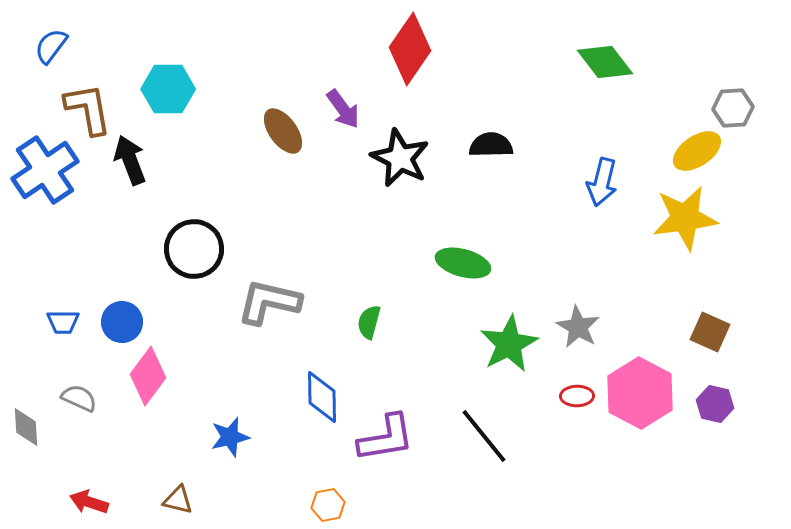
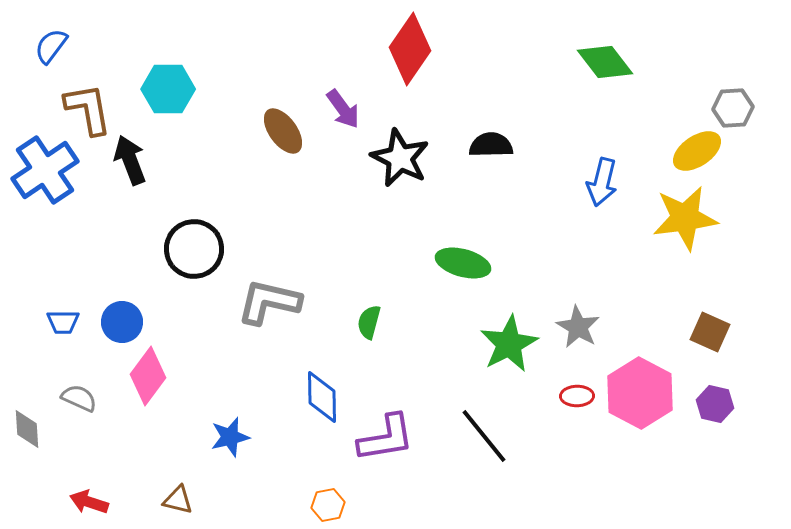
gray diamond: moved 1 px right, 2 px down
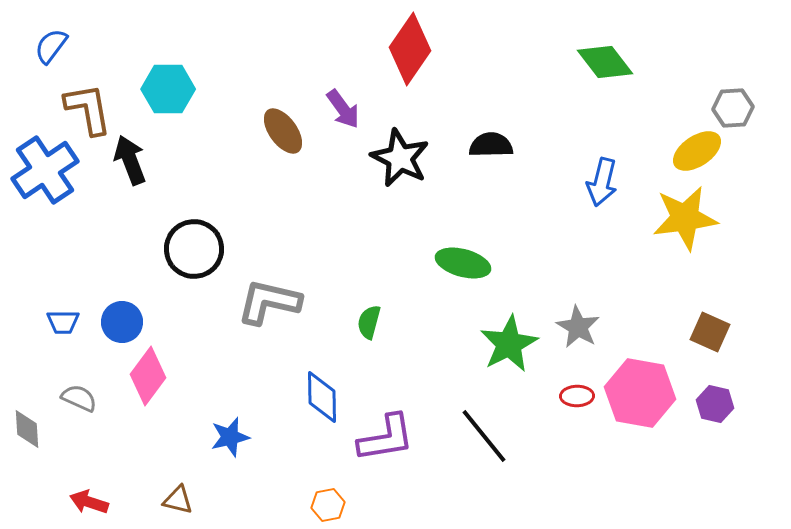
pink hexagon: rotated 18 degrees counterclockwise
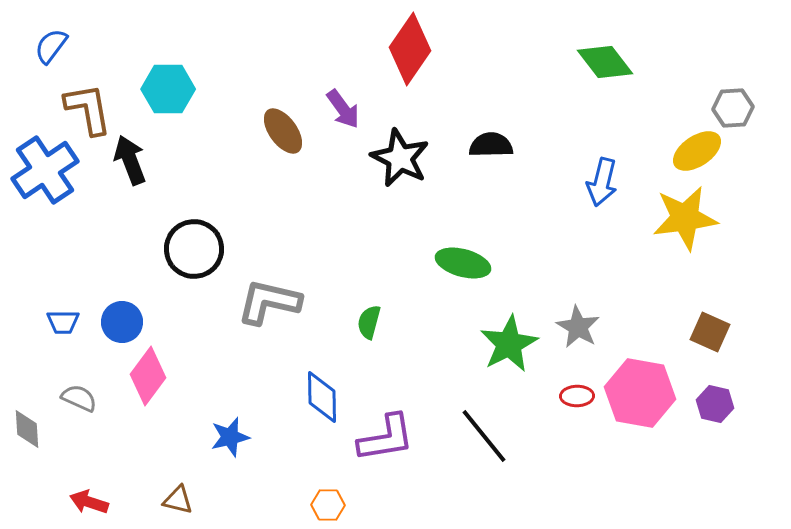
orange hexagon: rotated 12 degrees clockwise
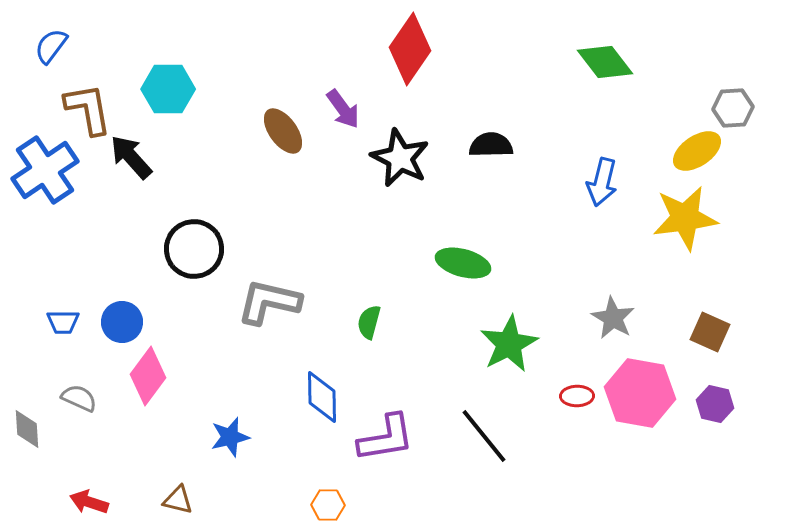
black arrow: moved 1 px right, 3 px up; rotated 21 degrees counterclockwise
gray star: moved 35 px right, 9 px up
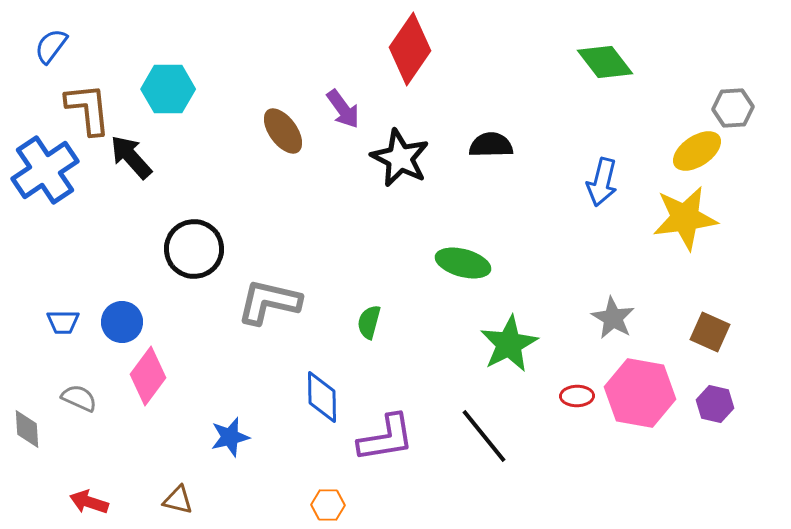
brown L-shape: rotated 4 degrees clockwise
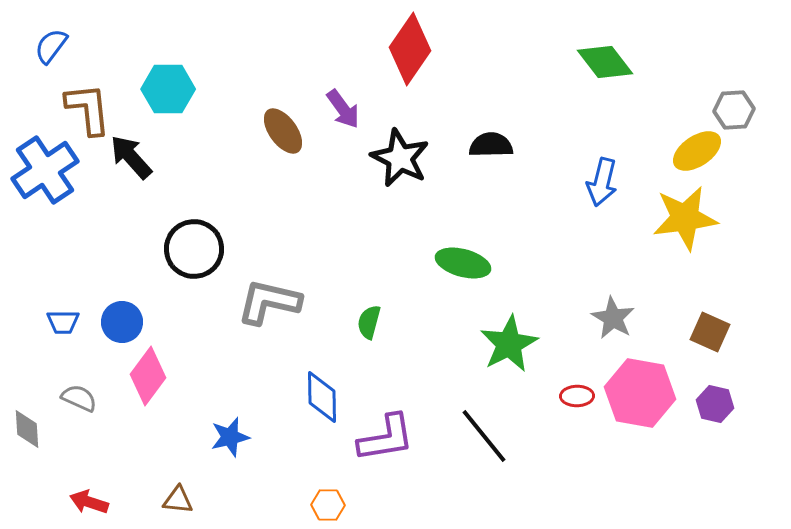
gray hexagon: moved 1 px right, 2 px down
brown triangle: rotated 8 degrees counterclockwise
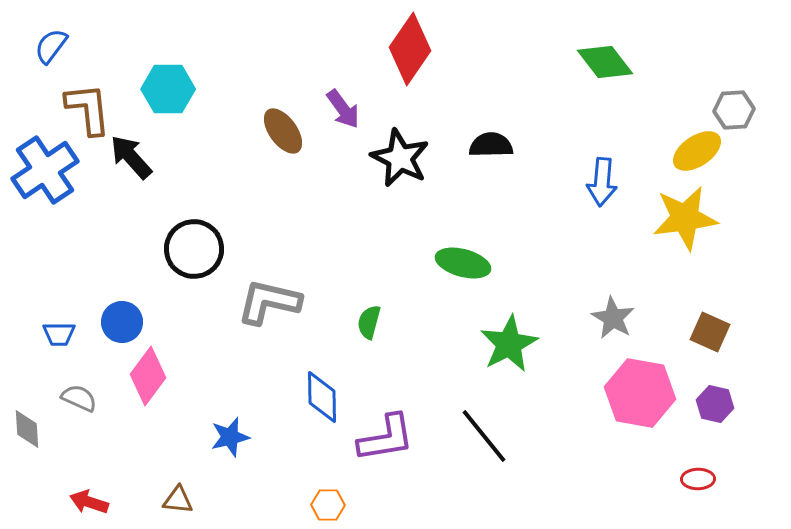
blue arrow: rotated 9 degrees counterclockwise
blue trapezoid: moved 4 px left, 12 px down
red ellipse: moved 121 px right, 83 px down
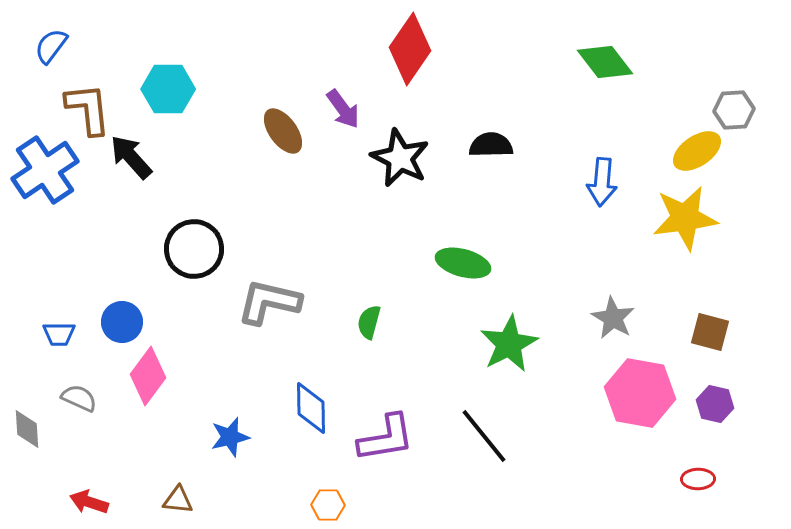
brown square: rotated 9 degrees counterclockwise
blue diamond: moved 11 px left, 11 px down
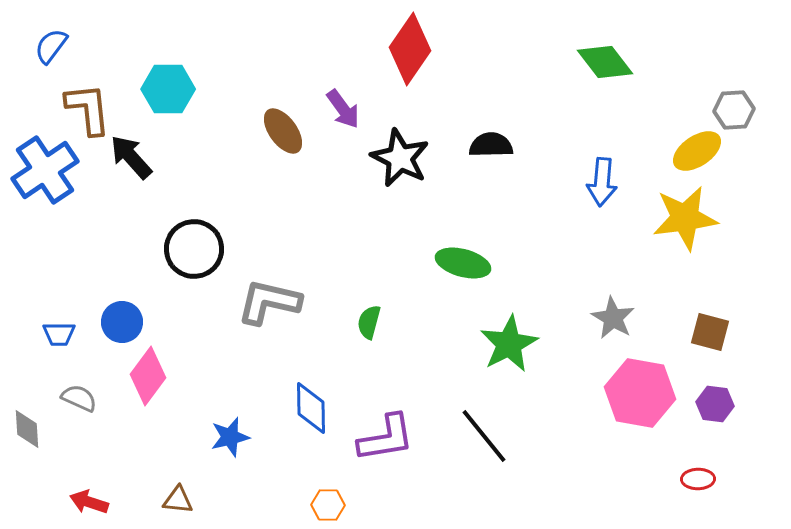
purple hexagon: rotated 6 degrees counterclockwise
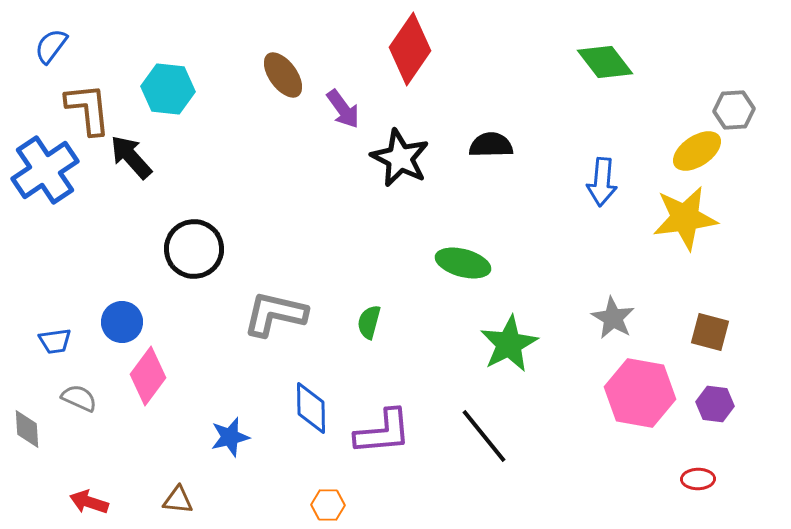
cyan hexagon: rotated 6 degrees clockwise
brown ellipse: moved 56 px up
gray L-shape: moved 6 px right, 12 px down
blue trapezoid: moved 4 px left, 7 px down; rotated 8 degrees counterclockwise
purple L-shape: moved 3 px left, 6 px up; rotated 4 degrees clockwise
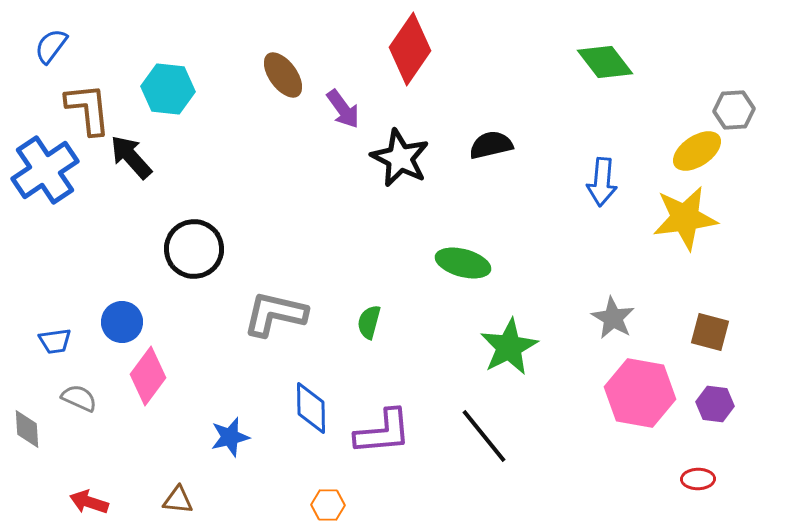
black semicircle: rotated 12 degrees counterclockwise
green star: moved 3 px down
